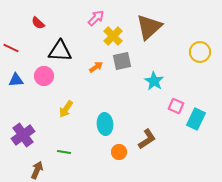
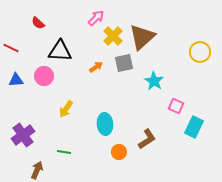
brown triangle: moved 7 px left, 10 px down
gray square: moved 2 px right, 2 px down
cyan rectangle: moved 2 px left, 8 px down
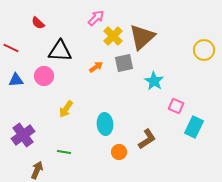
yellow circle: moved 4 px right, 2 px up
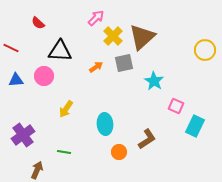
yellow circle: moved 1 px right
cyan rectangle: moved 1 px right, 1 px up
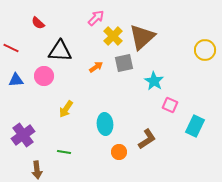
pink square: moved 6 px left, 1 px up
brown arrow: rotated 150 degrees clockwise
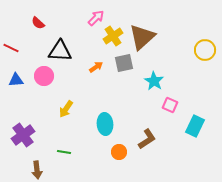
yellow cross: rotated 12 degrees clockwise
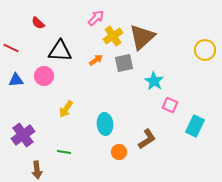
orange arrow: moved 7 px up
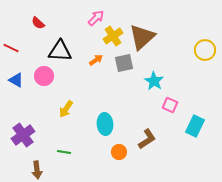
blue triangle: rotated 35 degrees clockwise
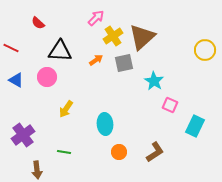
pink circle: moved 3 px right, 1 px down
brown L-shape: moved 8 px right, 13 px down
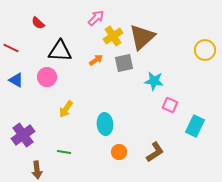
cyan star: rotated 24 degrees counterclockwise
